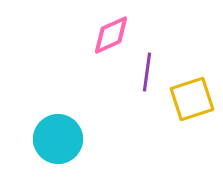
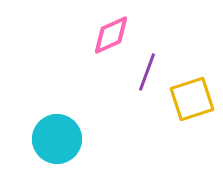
purple line: rotated 12 degrees clockwise
cyan circle: moved 1 px left
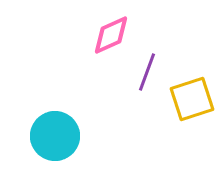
cyan circle: moved 2 px left, 3 px up
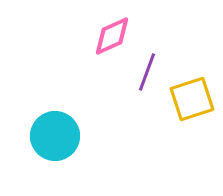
pink diamond: moved 1 px right, 1 px down
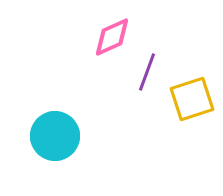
pink diamond: moved 1 px down
